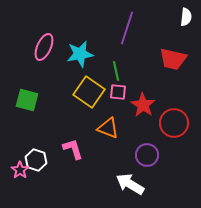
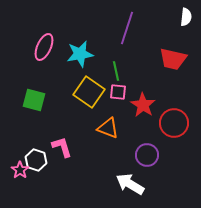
green square: moved 7 px right
pink L-shape: moved 11 px left, 2 px up
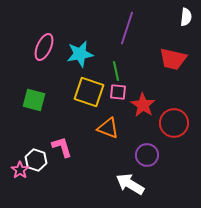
yellow square: rotated 16 degrees counterclockwise
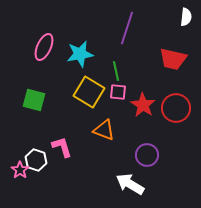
yellow square: rotated 12 degrees clockwise
red circle: moved 2 px right, 15 px up
orange triangle: moved 4 px left, 2 px down
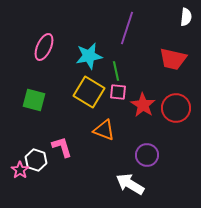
cyan star: moved 9 px right, 2 px down
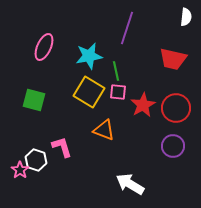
red star: rotated 10 degrees clockwise
purple circle: moved 26 px right, 9 px up
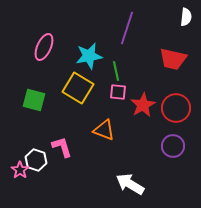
yellow square: moved 11 px left, 4 px up
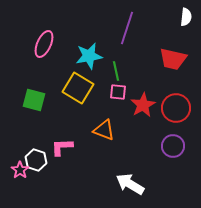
pink ellipse: moved 3 px up
pink L-shape: rotated 75 degrees counterclockwise
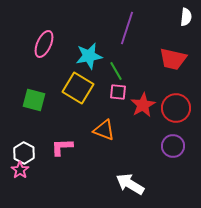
green line: rotated 18 degrees counterclockwise
white hexagon: moved 12 px left, 7 px up; rotated 10 degrees clockwise
